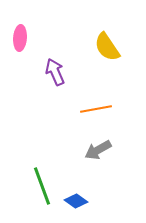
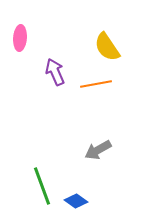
orange line: moved 25 px up
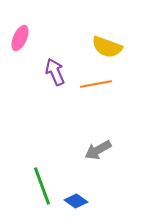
pink ellipse: rotated 20 degrees clockwise
yellow semicircle: rotated 36 degrees counterclockwise
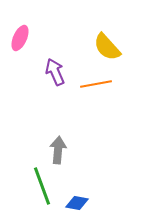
yellow semicircle: rotated 28 degrees clockwise
gray arrow: moved 40 px left; rotated 124 degrees clockwise
blue diamond: moved 1 px right, 2 px down; rotated 25 degrees counterclockwise
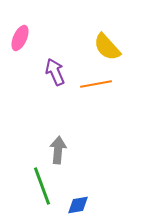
blue diamond: moved 1 px right, 2 px down; rotated 20 degrees counterclockwise
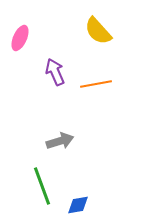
yellow semicircle: moved 9 px left, 16 px up
gray arrow: moved 2 px right, 9 px up; rotated 68 degrees clockwise
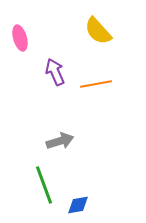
pink ellipse: rotated 40 degrees counterclockwise
green line: moved 2 px right, 1 px up
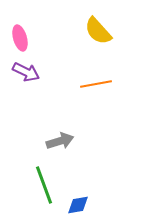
purple arrow: moved 29 px left; rotated 140 degrees clockwise
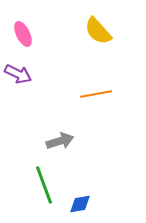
pink ellipse: moved 3 px right, 4 px up; rotated 10 degrees counterclockwise
purple arrow: moved 8 px left, 2 px down
orange line: moved 10 px down
blue diamond: moved 2 px right, 1 px up
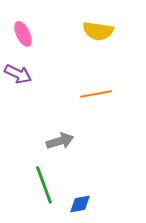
yellow semicircle: rotated 40 degrees counterclockwise
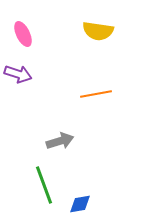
purple arrow: rotated 8 degrees counterclockwise
